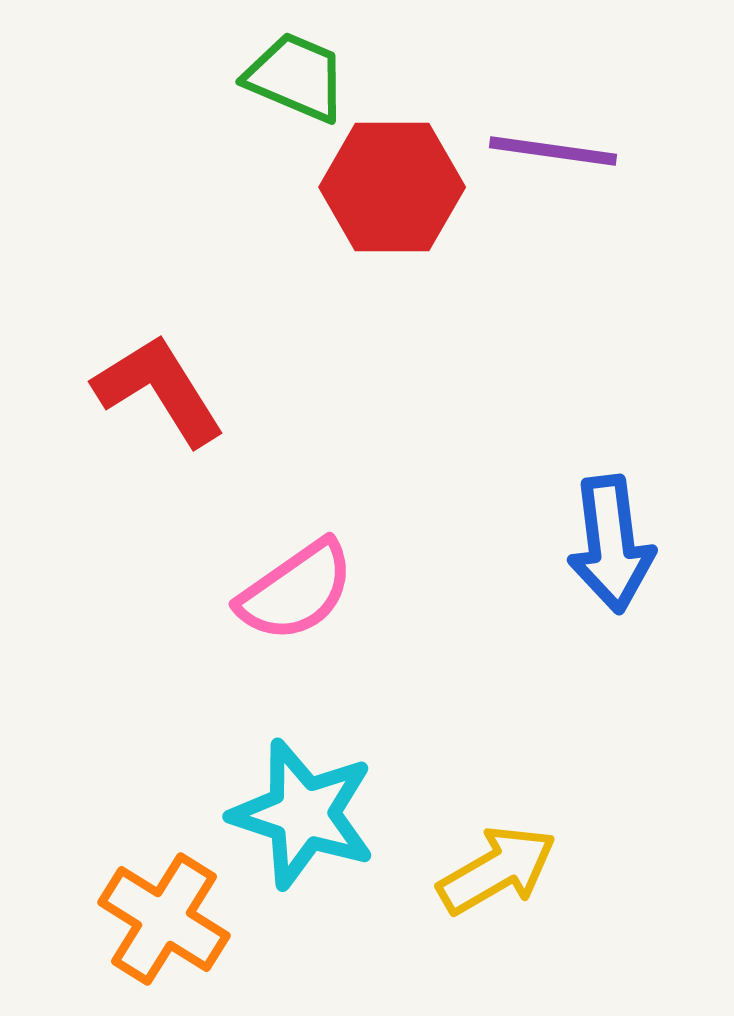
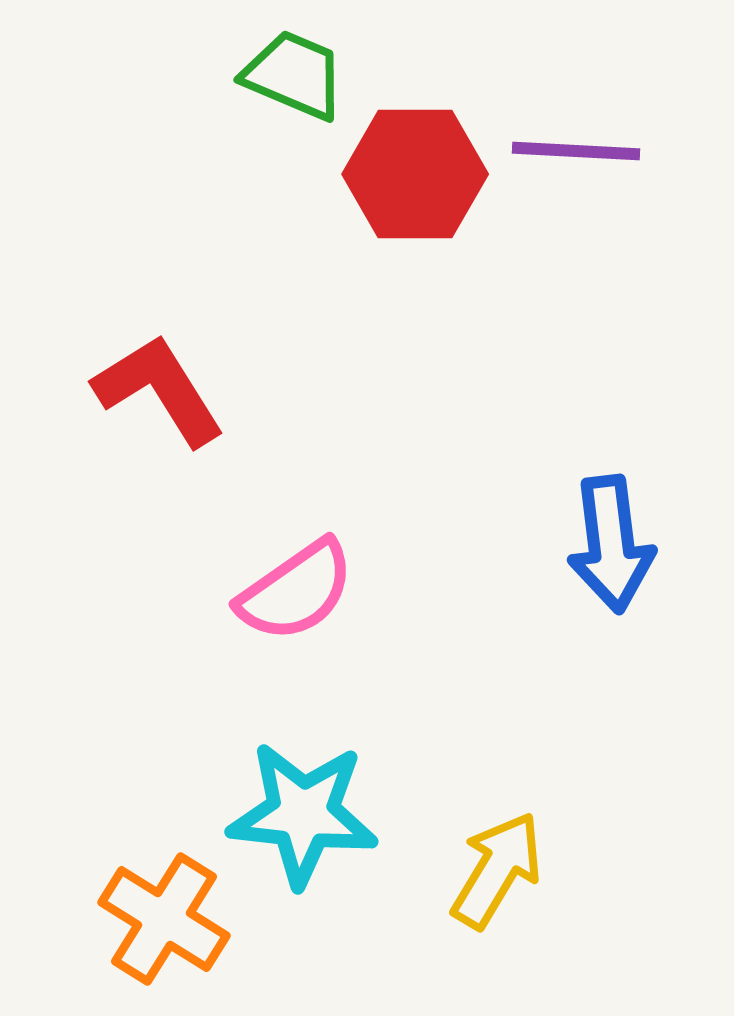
green trapezoid: moved 2 px left, 2 px up
purple line: moved 23 px right; rotated 5 degrees counterclockwise
red hexagon: moved 23 px right, 13 px up
cyan star: rotated 12 degrees counterclockwise
yellow arrow: rotated 29 degrees counterclockwise
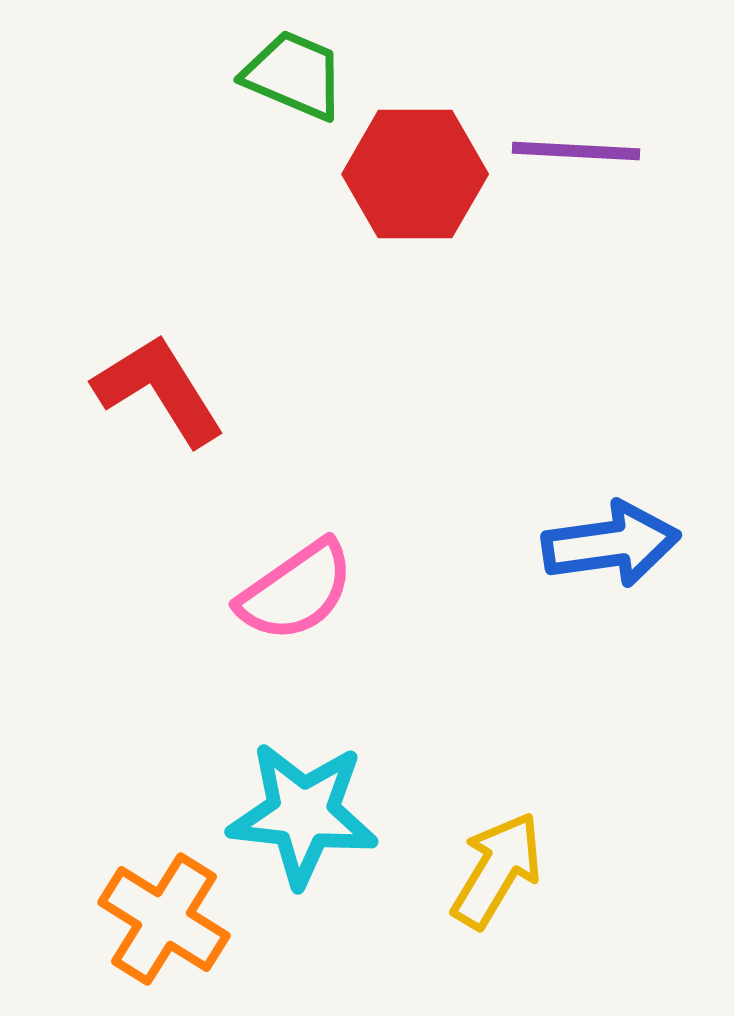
blue arrow: rotated 91 degrees counterclockwise
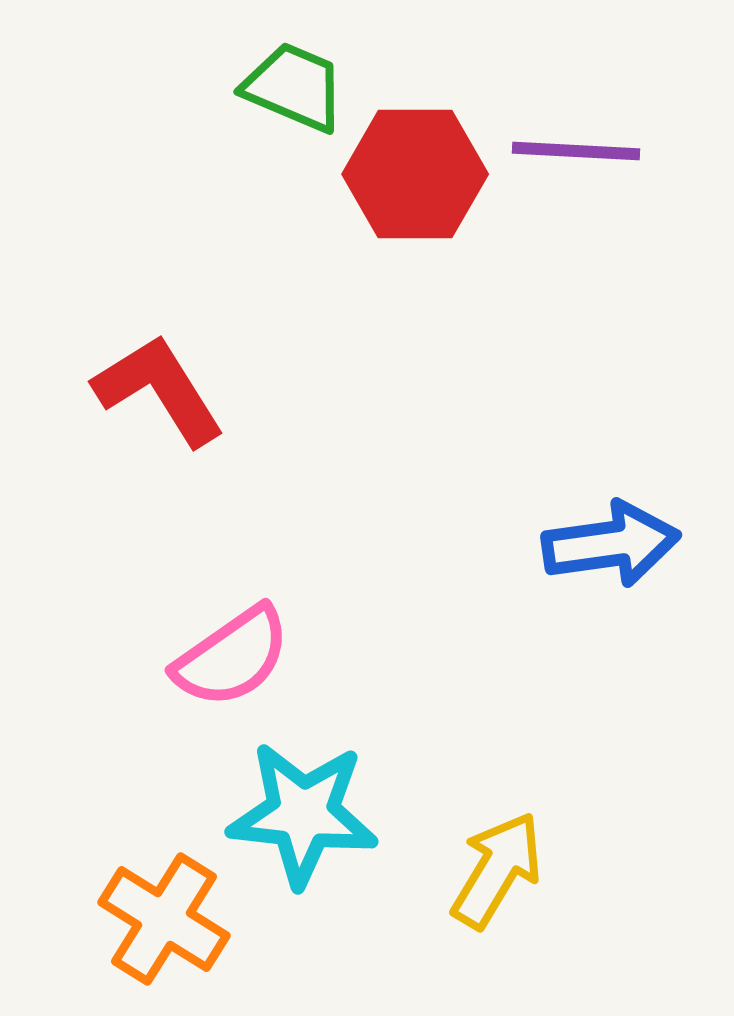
green trapezoid: moved 12 px down
pink semicircle: moved 64 px left, 66 px down
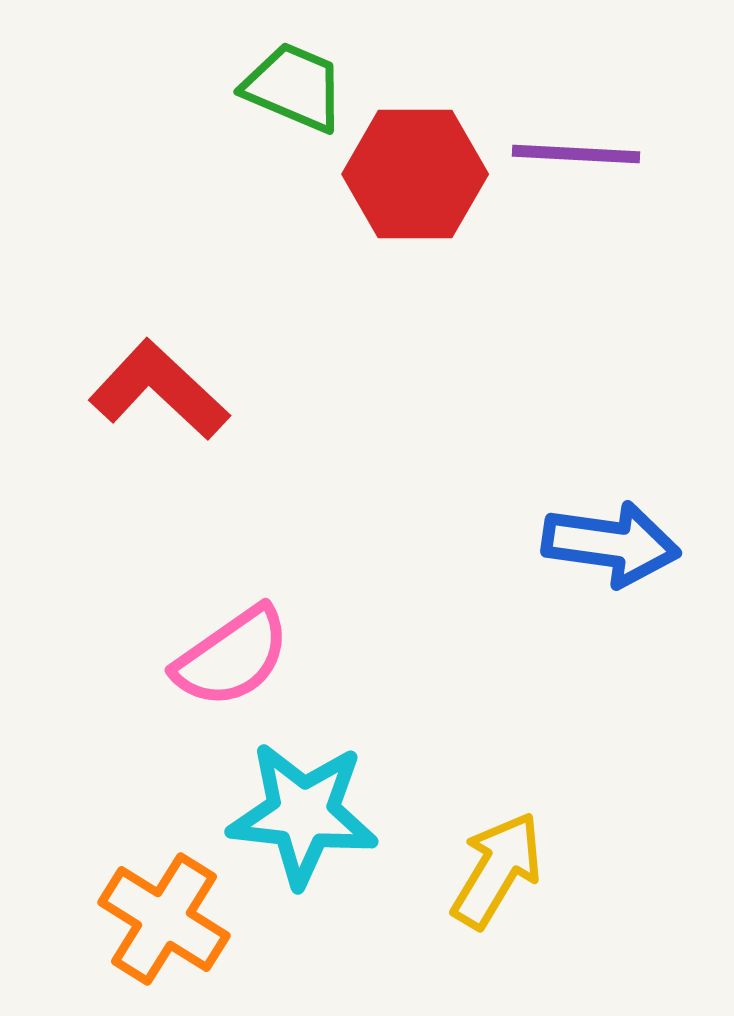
purple line: moved 3 px down
red L-shape: rotated 15 degrees counterclockwise
blue arrow: rotated 16 degrees clockwise
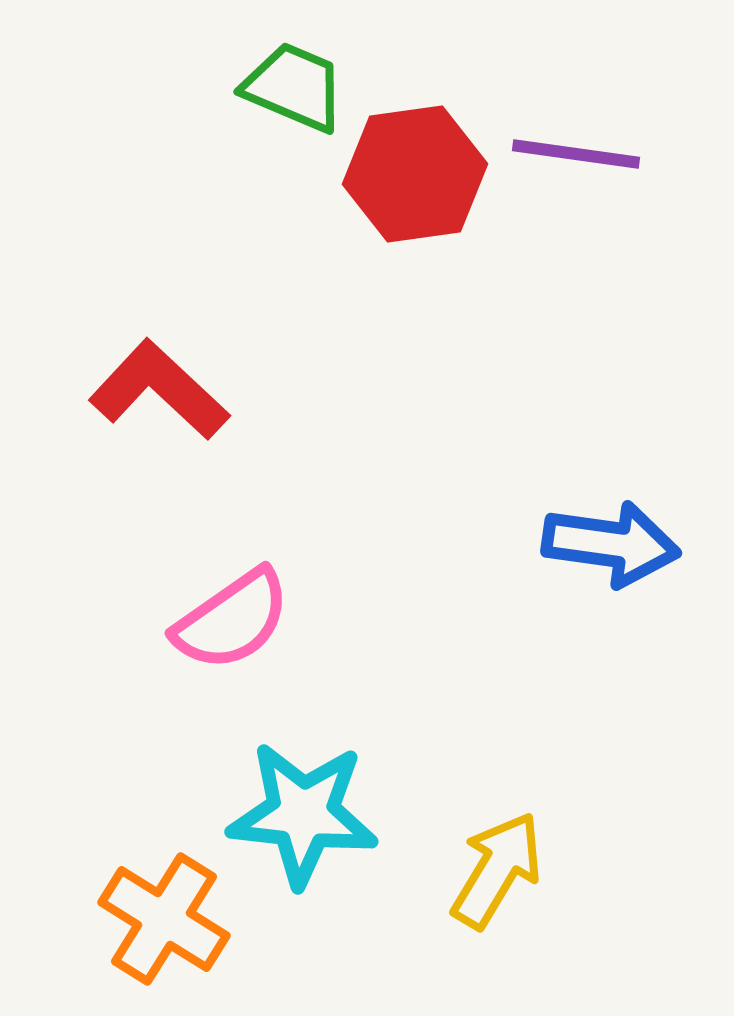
purple line: rotated 5 degrees clockwise
red hexagon: rotated 8 degrees counterclockwise
pink semicircle: moved 37 px up
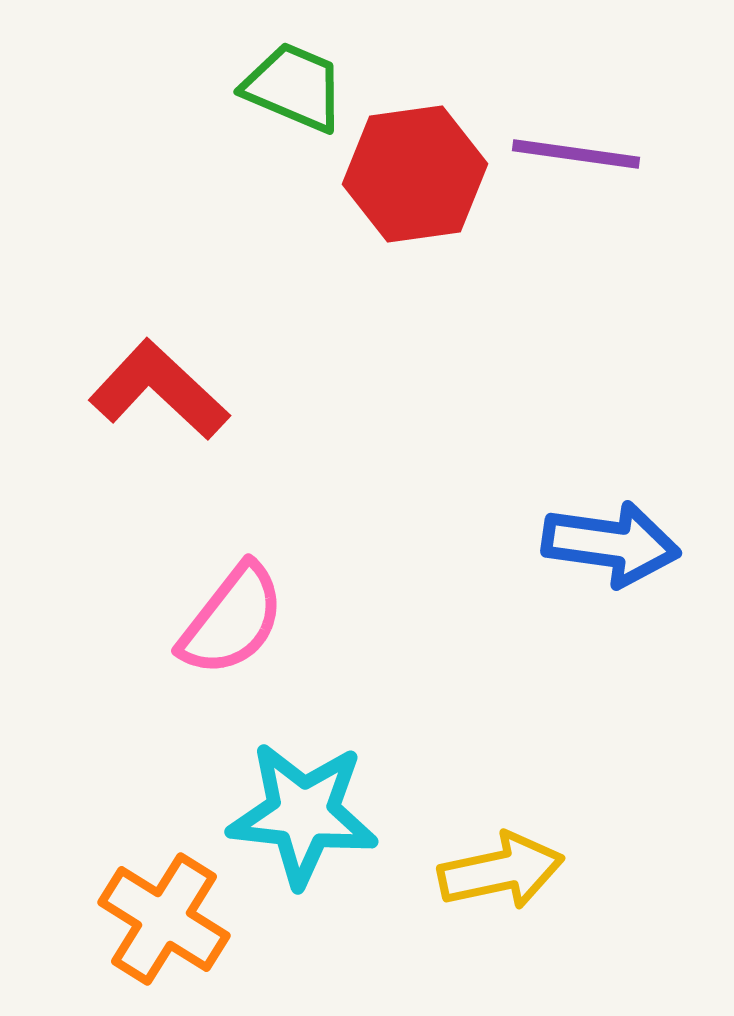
pink semicircle: rotated 17 degrees counterclockwise
yellow arrow: moved 4 px right, 1 px down; rotated 47 degrees clockwise
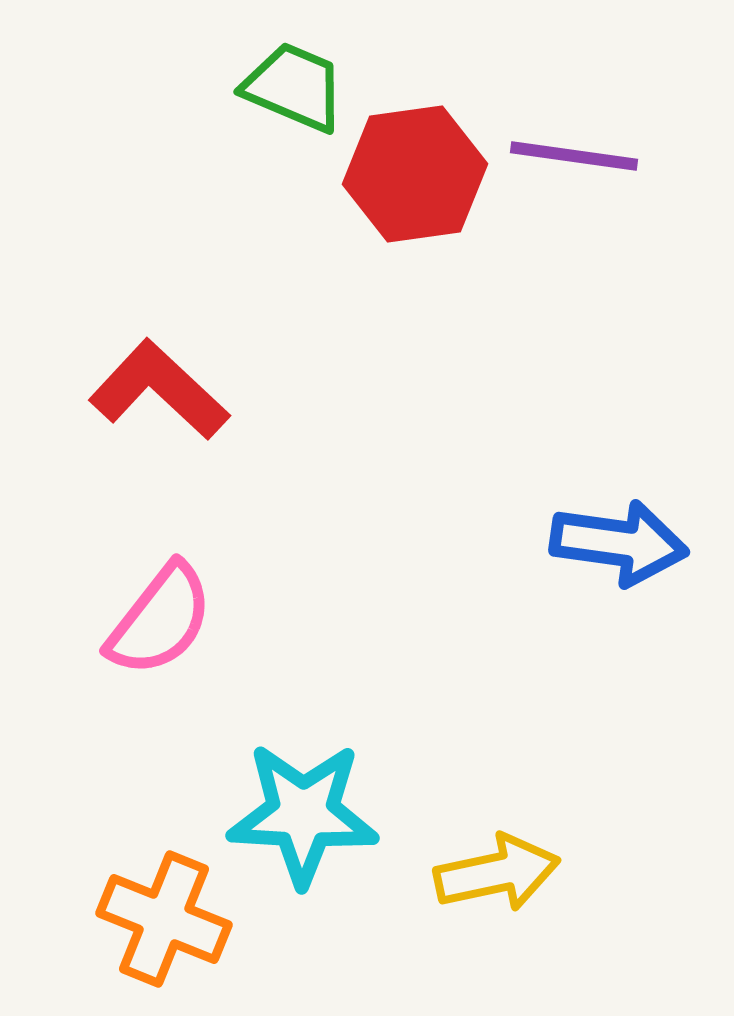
purple line: moved 2 px left, 2 px down
blue arrow: moved 8 px right, 1 px up
pink semicircle: moved 72 px left
cyan star: rotated 3 degrees counterclockwise
yellow arrow: moved 4 px left, 2 px down
orange cross: rotated 10 degrees counterclockwise
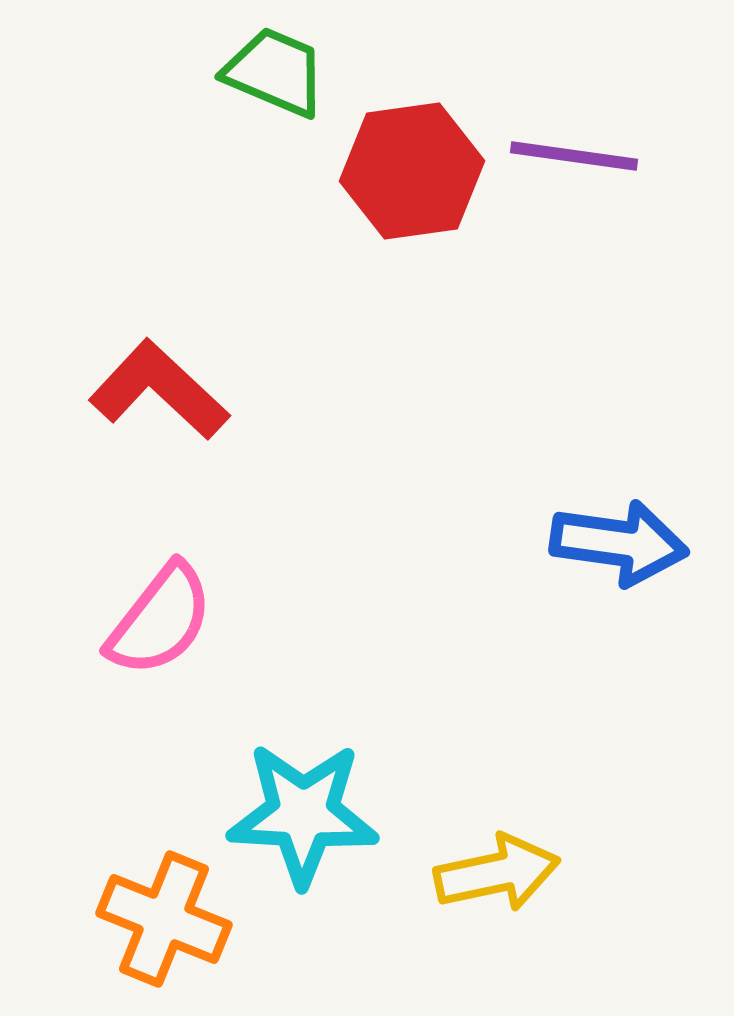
green trapezoid: moved 19 px left, 15 px up
red hexagon: moved 3 px left, 3 px up
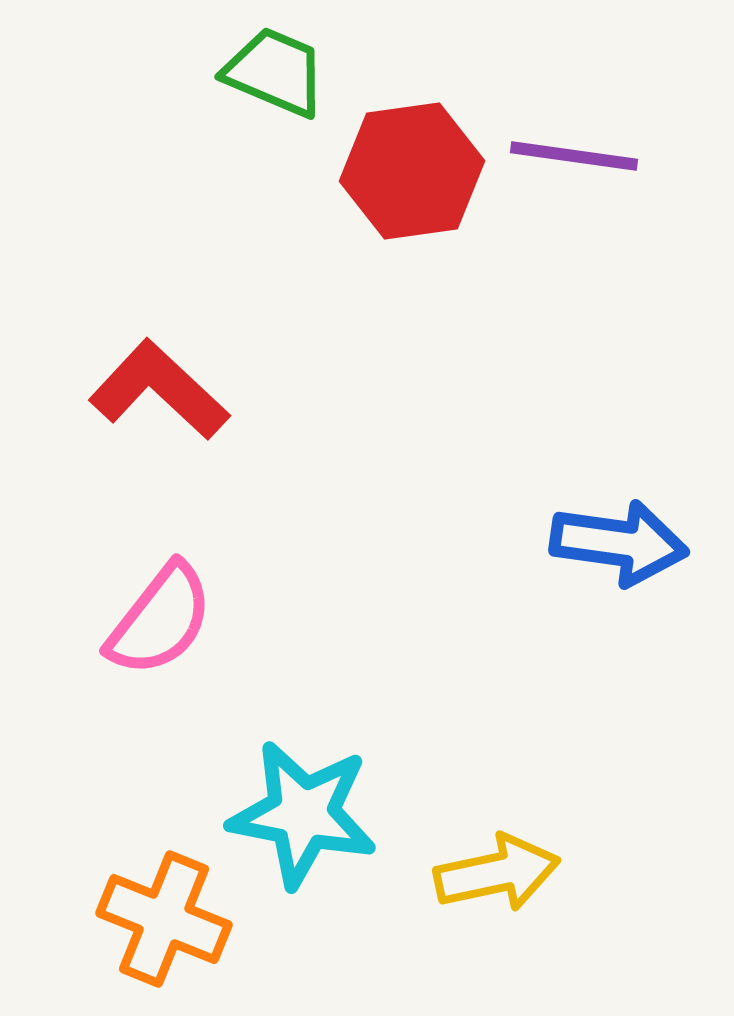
cyan star: rotated 8 degrees clockwise
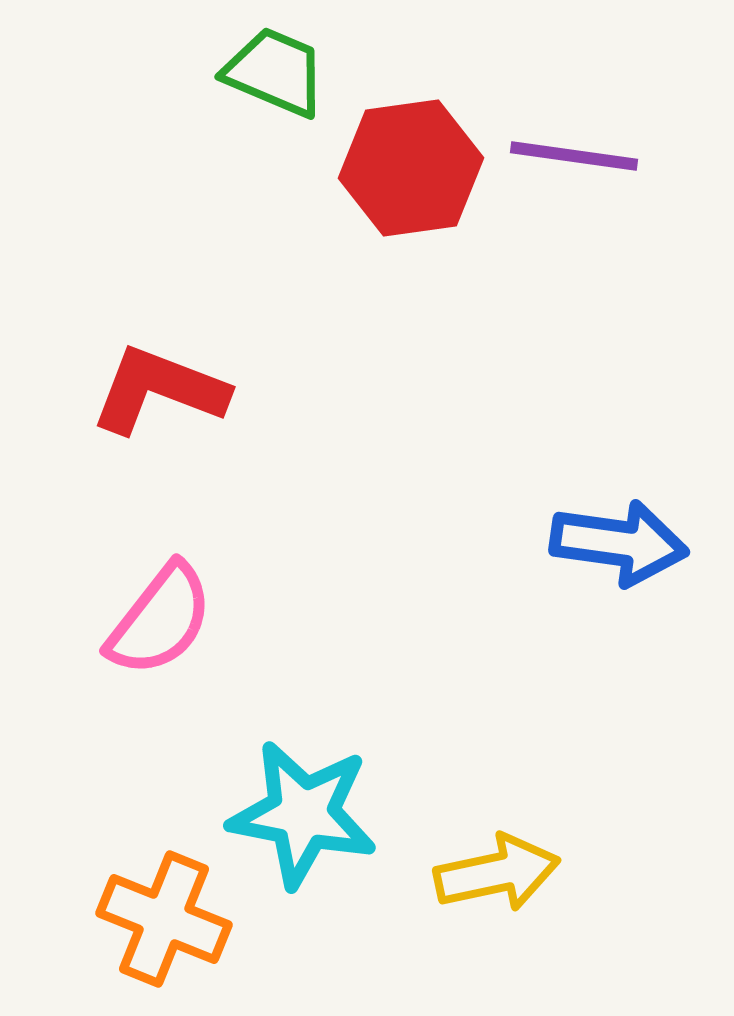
red hexagon: moved 1 px left, 3 px up
red L-shape: rotated 22 degrees counterclockwise
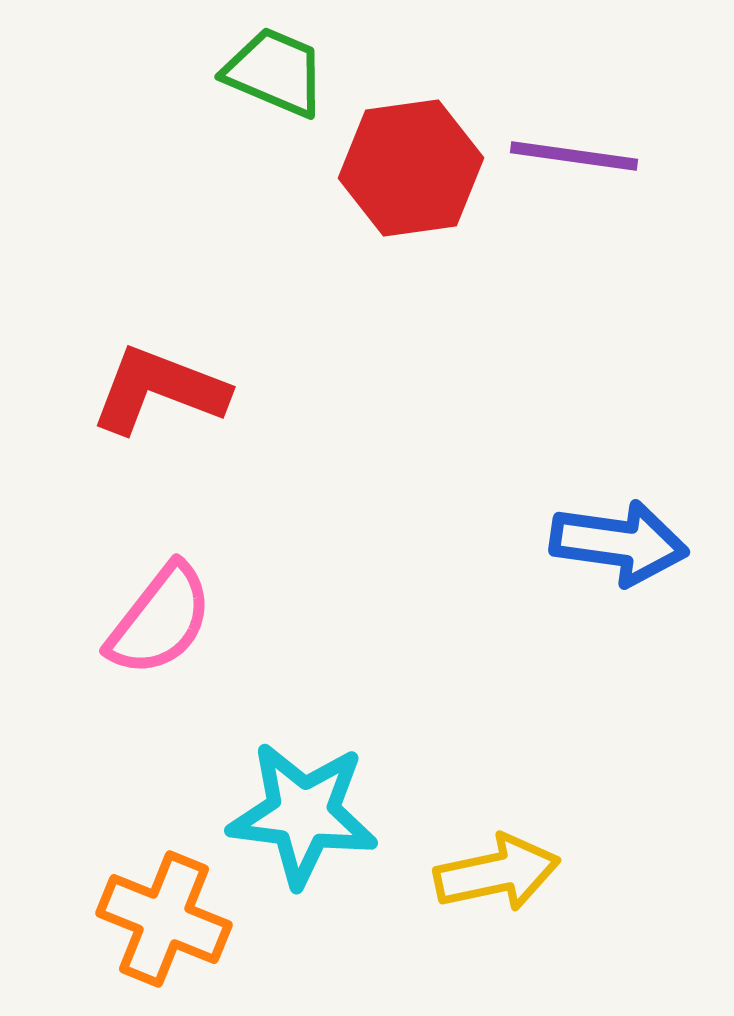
cyan star: rotated 4 degrees counterclockwise
